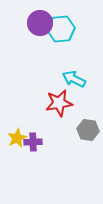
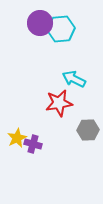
gray hexagon: rotated 10 degrees counterclockwise
purple cross: moved 2 px down; rotated 18 degrees clockwise
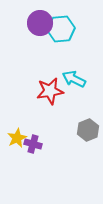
red star: moved 9 px left, 12 px up
gray hexagon: rotated 20 degrees counterclockwise
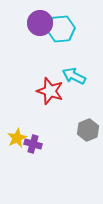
cyan arrow: moved 3 px up
red star: rotated 28 degrees clockwise
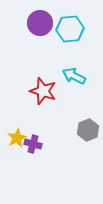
cyan hexagon: moved 9 px right
red star: moved 7 px left
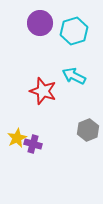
cyan hexagon: moved 4 px right, 2 px down; rotated 12 degrees counterclockwise
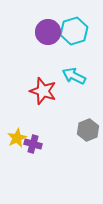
purple circle: moved 8 px right, 9 px down
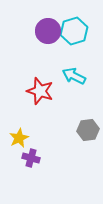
purple circle: moved 1 px up
red star: moved 3 px left
gray hexagon: rotated 15 degrees clockwise
yellow star: moved 2 px right
purple cross: moved 2 px left, 14 px down
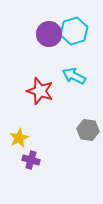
purple circle: moved 1 px right, 3 px down
gray hexagon: rotated 15 degrees clockwise
purple cross: moved 2 px down
